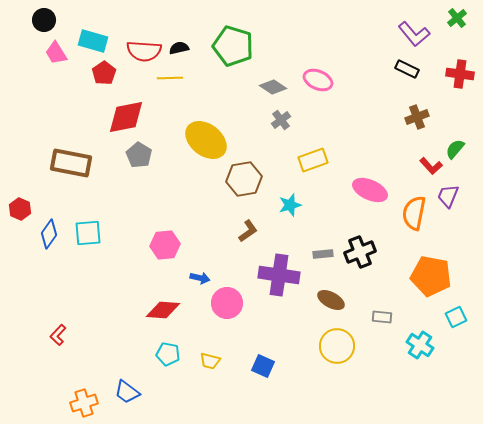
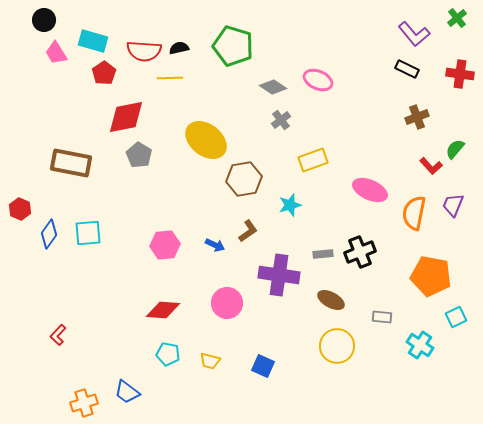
purple trapezoid at (448, 196): moved 5 px right, 9 px down
blue arrow at (200, 278): moved 15 px right, 33 px up; rotated 12 degrees clockwise
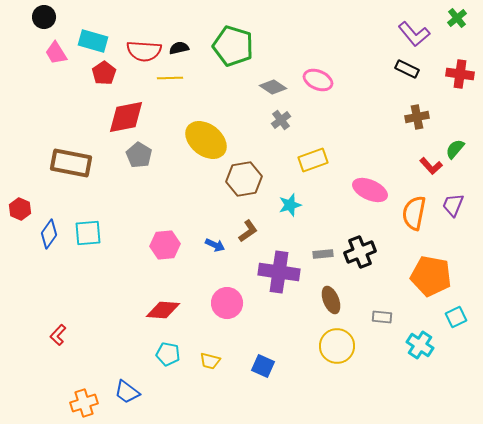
black circle at (44, 20): moved 3 px up
brown cross at (417, 117): rotated 10 degrees clockwise
purple cross at (279, 275): moved 3 px up
brown ellipse at (331, 300): rotated 40 degrees clockwise
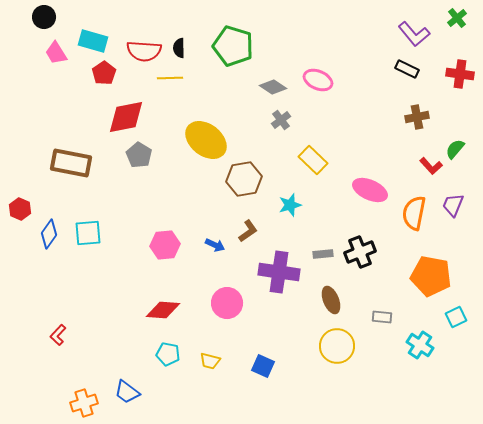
black semicircle at (179, 48): rotated 78 degrees counterclockwise
yellow rectangle at (313, 160): rotated 64 degrees clockwise
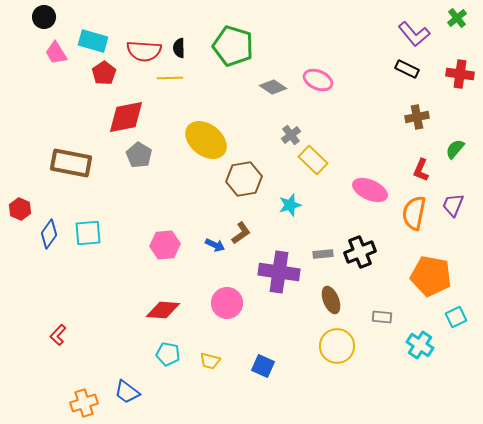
gray cross at (281, 120): moved 10 px right, 15 px down
red L-shape at (431, 166): moved 10 px left, 4 px down; rotated 65 degrees clockwise
brown L-shape at (248, 231): moved 7 px left, 2 px down
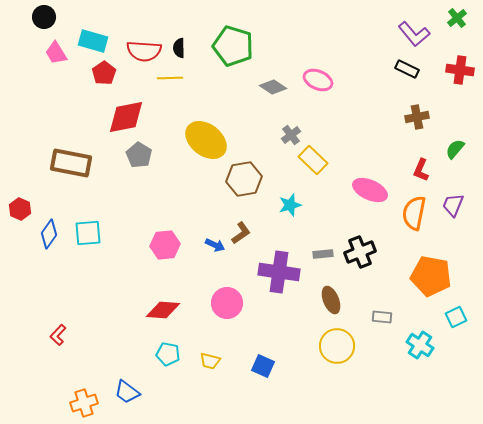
red cross at (460, 74): moved 4 px up
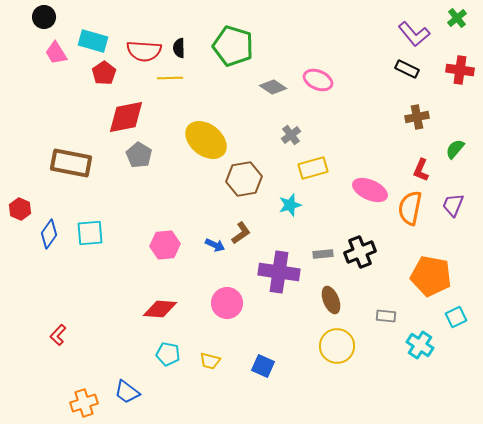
yellow rectangle at (313, 160): moved 8 px down; rotated 60 degrees counterclockwise
orange semicircle at (414, 213): moved 4 px left, 5 px up
cyan square at (88, 233): moved 2 px right
red diamond at (163, 310): moved 3 px left, 1 px up
gray rectangle at (382, 317): moved 4 px right, 1 px up
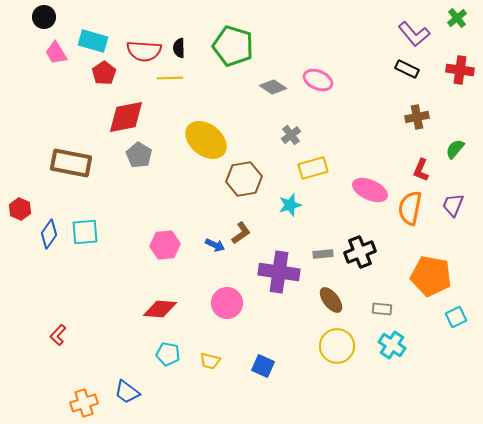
cyan square at (90, 233): moved 5 px left, 1 px up
brown ellipse at (331, 300): rotated 16 degrees counterclockwise
gray rectangle at (386, 316): moved 4 px left, 7 px up
cyan cross at (420, 345): moved 28 px left
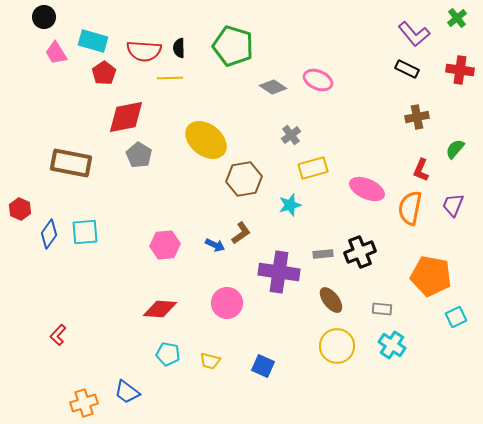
pink ellipse at (370, 190): moved 3 px left, 1 px up
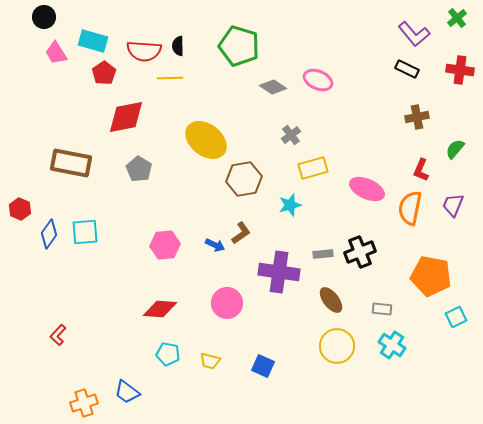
green pentagon at (233, 46): moved 6 px right
black semicircle at (179, 48): moved 1 px left, 2 px up
gray pentagon at (139, 155): moved 14 px down
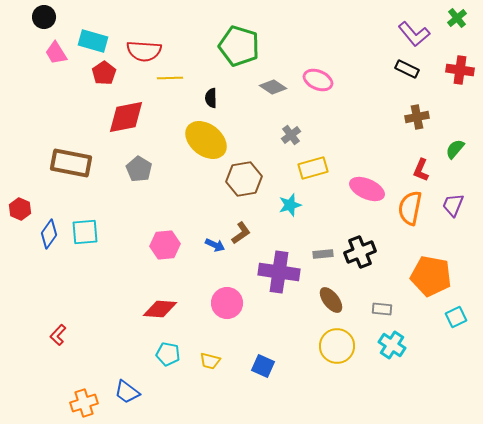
black semicircle at (178, 46): moved 33 px right, 52 px down
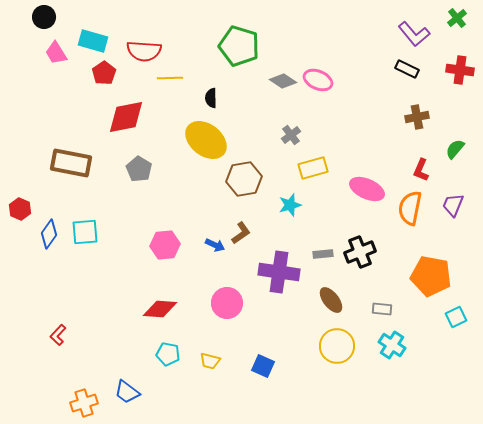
gray diamond at (273, 87): moved 10 px right, 6 px up
